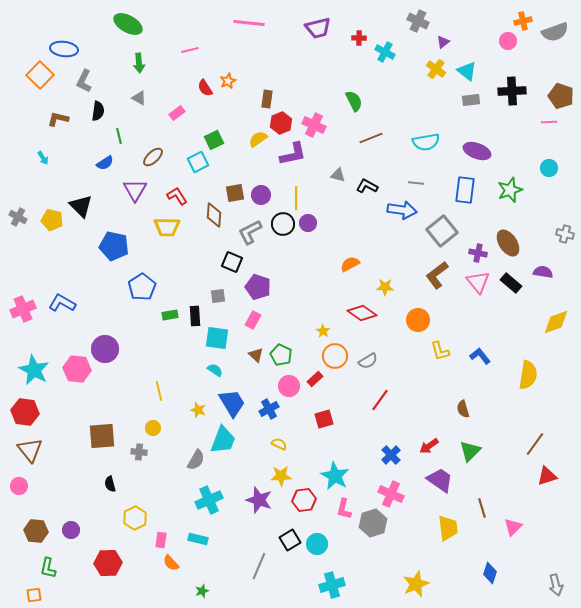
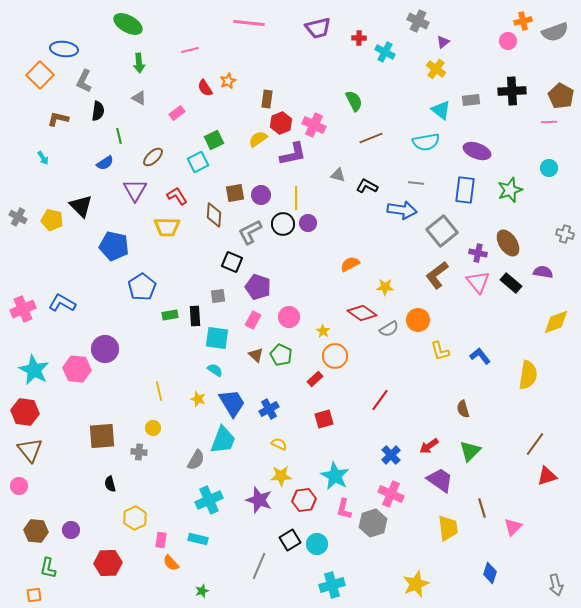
cyan triangle at (467, 71): moved 26 px left, 39 px down
brown pentagon at (561, 96): rotated 10 degrees clockwise
gray semicircle at (368, 361): moved 21 px right, 32 px up
pink circle at (289, 386): moved 69 px up
yellow star at (198, 410): moved 11 px up
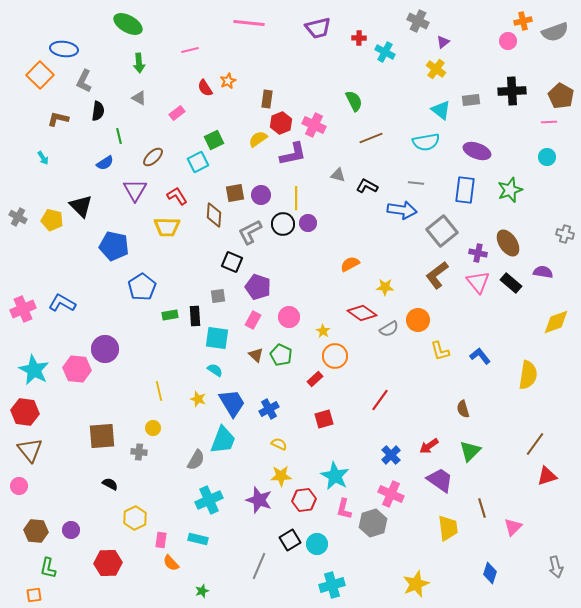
cyan circle at (549, 168): moved 2 px left, 11 px up
black semicircle at (110, 484): rotated 133 degrees clockwise
gray arrow at (556, 585): moved 18 px up
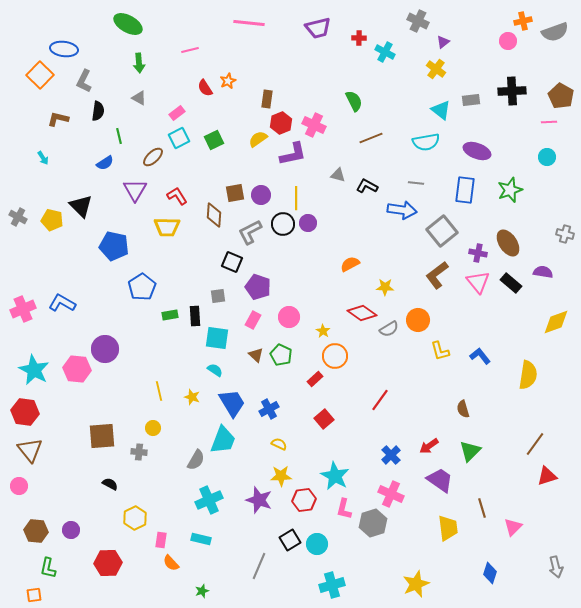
cyan square at (198, 162): moved 19 px left, 24 px up
yellow star at (198, 399): moved 6 px left, 2 px up
red square at (324, 419): rotated 24 degrees counterclockwise
cyan rectangle at (198, 539): moved 3 px right
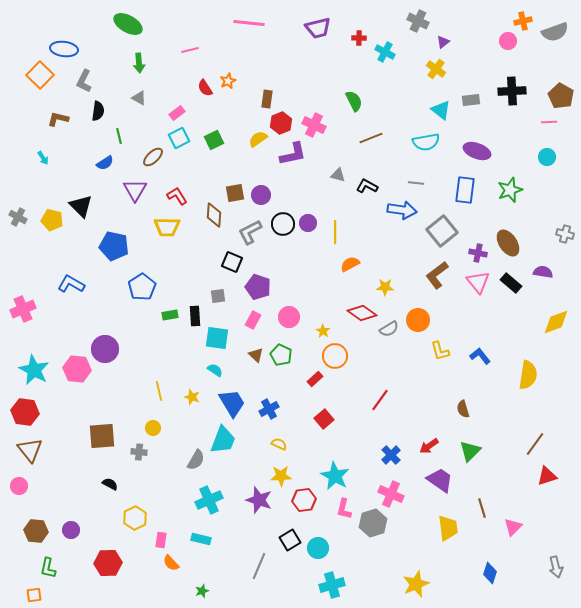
yellow line at (296, 198): moved 39 px right, 34 px down
blue L-shape at (62, 303): moved 9 px right, 19 px up
cyan circle at (317, 544): moved 1 px right, 4 px down
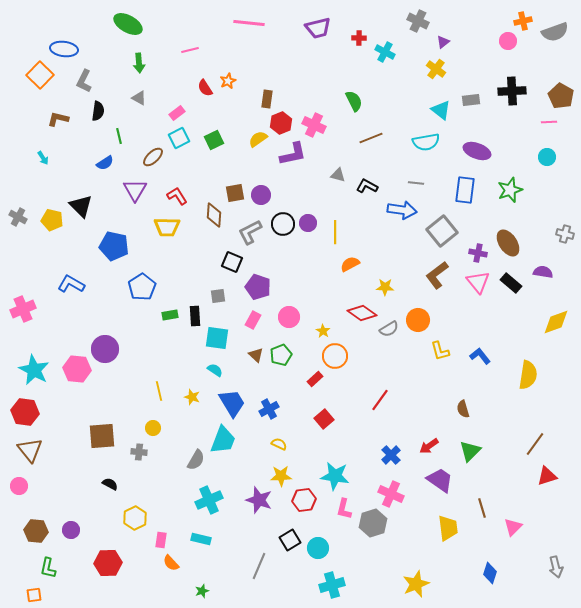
green pentagon at (281, 355): rotated 25 degrees clockwise
cyan star at (335, 476): rotated 20 degrees counterclockwise
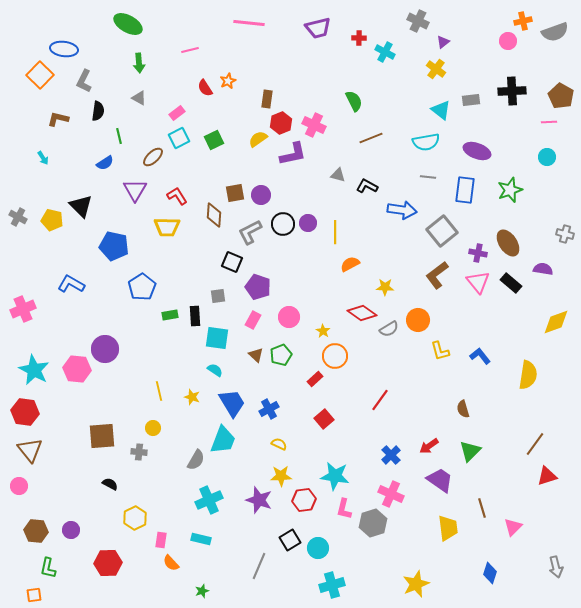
gray line at (416, 183): moved 12 px right, 6 px up
purple semicircle at (543, 272): moved 3 px up
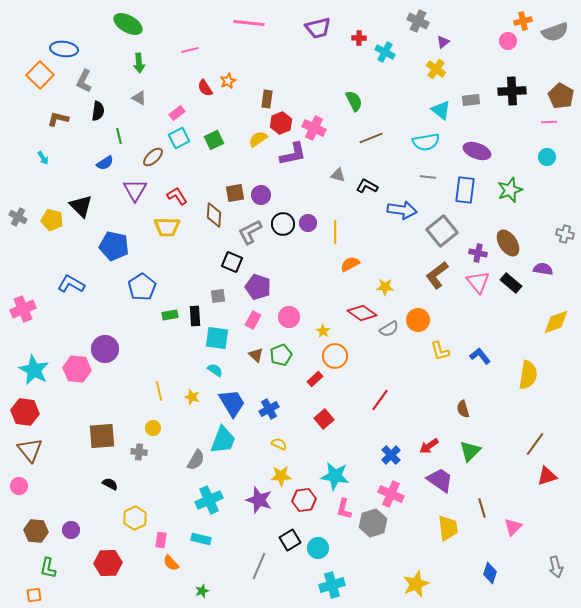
pink cross at (314, 125): moved 3 px down
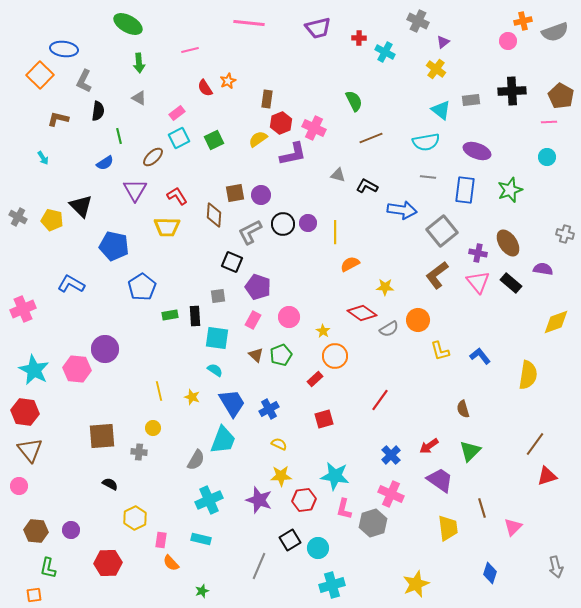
red square at (324, 419): rotated 24 degrees clockwise
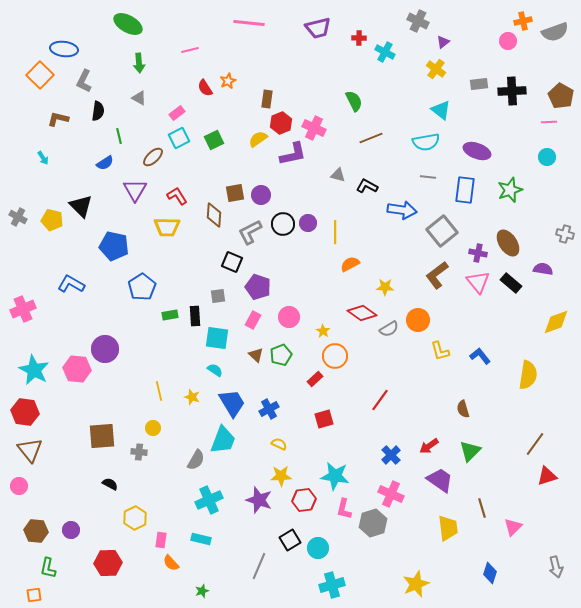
gray rectangle at (471, 100): moved 8 px right, 16 px up
